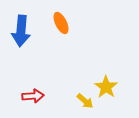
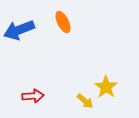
orange ellipse: moved 2 px right, 1 px up
blue arrow: moved 2 px left, 1 px up; rotated 64 degrees clockwise
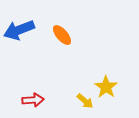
orange ellipse: moved 1 px left, 13 px down; rotated 15 degrees counterclockwise
red arrow: moved 4 px down
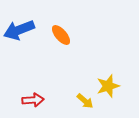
orange ellipse: moved 1 px left
yellow star: moved 2 px right, 1 px up; rotated 20 degrees clockwise
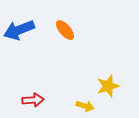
orange ellipse: moved 4 px right, 5 px up
yellow arrow: moved 5 px down; rotated 24 degrees counterclockwise
